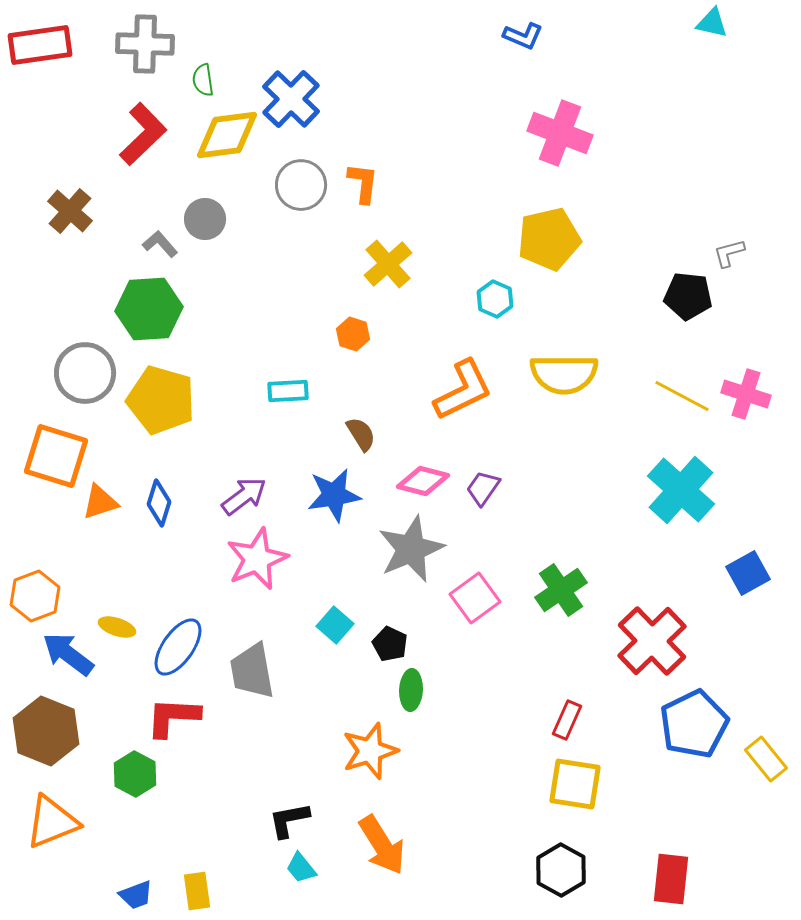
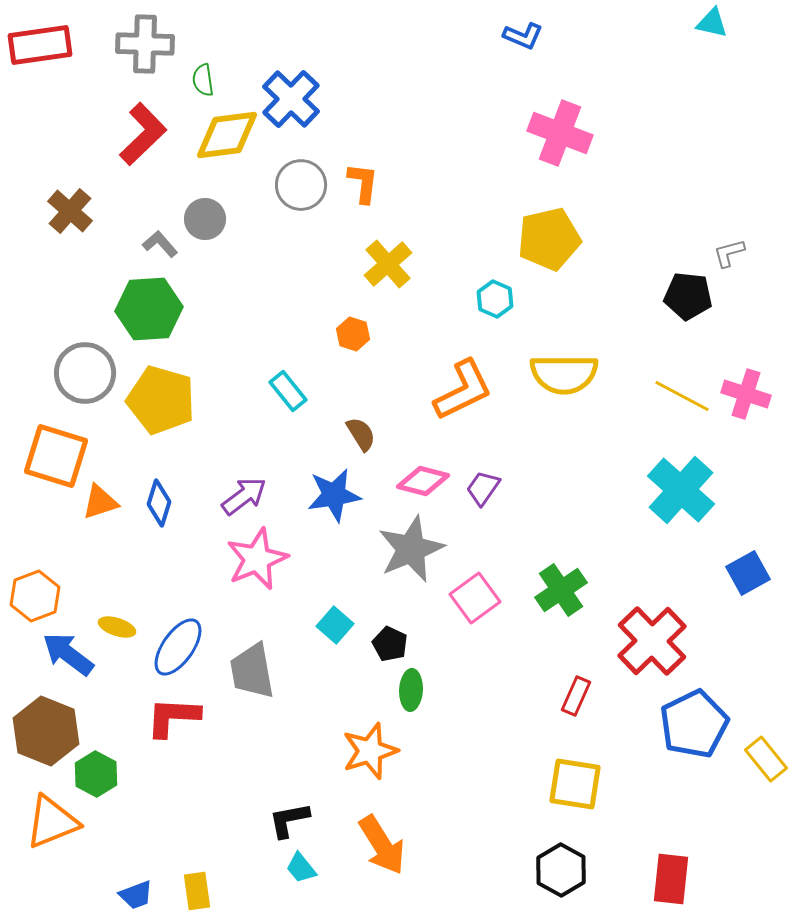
cyan rectangle at (288, 391): rotated 54 degrees clockwise
red rectangle at (567, 720): moved 9 px right, 24 px up
green hexagon at (135, 774): moved 39 px left
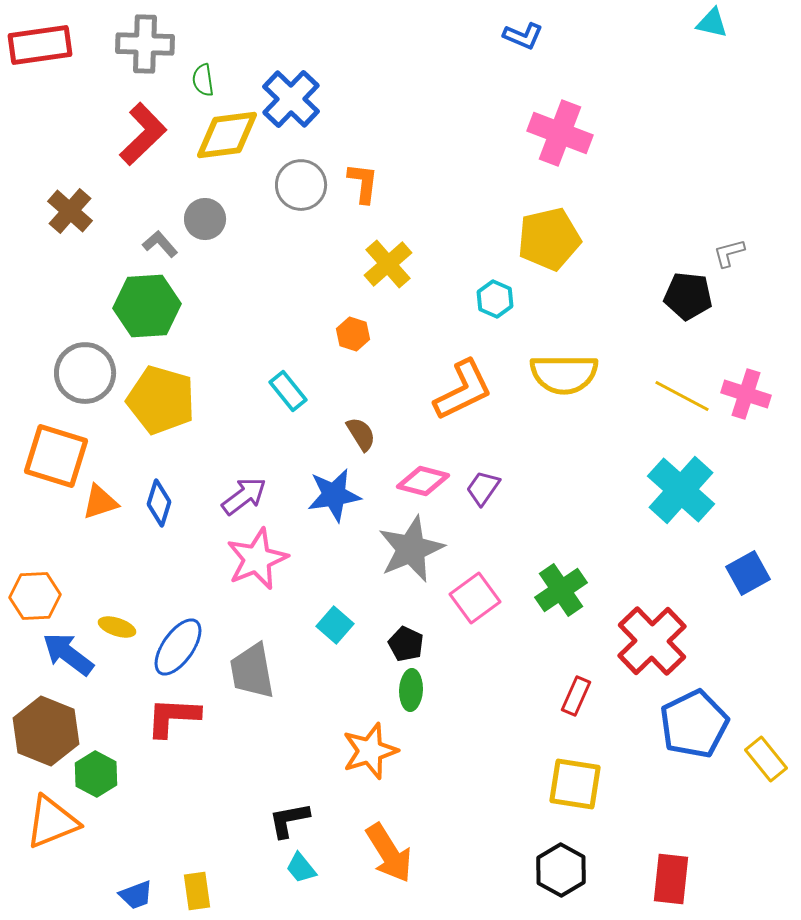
green hexagon at (149, 309): moved 2 px left, 3 px up
orange hexagon at (35, 596): rotated 18 degrees clockwise
black pentagon at (390, 644): moved 16 px right
orange arrow at (382, 845): moved 7 px right, 8 px down
